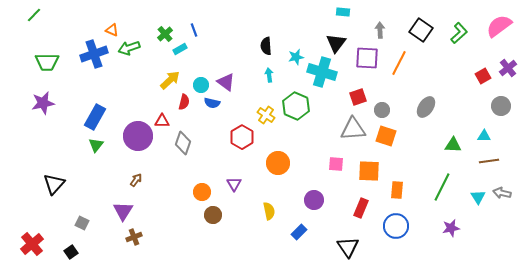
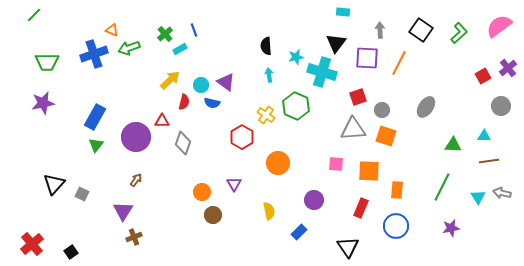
purple circle at (138, 136): moved 2 px left, 1 px down
gray square at (82, 223): moved 29 px up
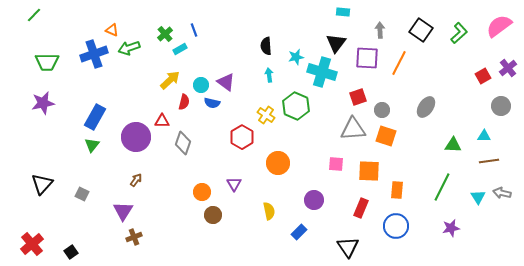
green triangle at (96, 145): moved 4 px left
black triangle at (54, 184): moved 12 px left
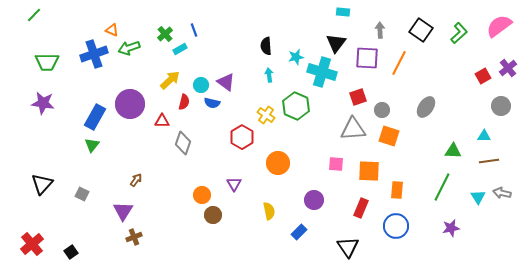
purple star at (43, 103): rotated 20 degrees clockwise
orange square at (386, 136): moved 3 px right
purple circle at (136, 137): moved 6 px left, 33 px up
green triangle at (453, 145): moved 6 px down
orange circle at (202, 192): moved 3 px down
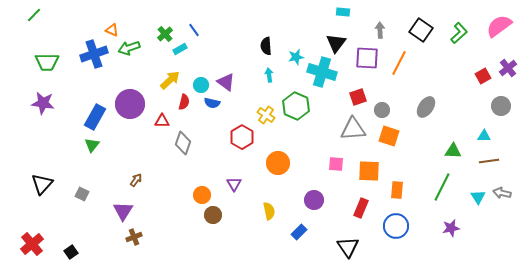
blue line at (194, 30): rotated 16 degrees counterclockwise
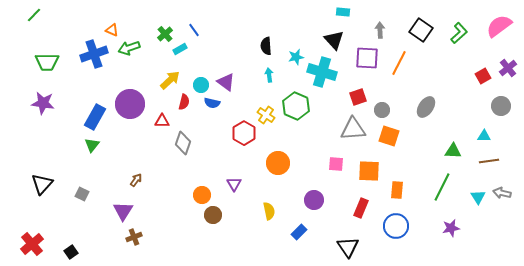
black triangle at (336, 43): moved 2 px left, 3 px up; rotated 20 degrees counterclockwise
red hexagon at (242, 137): moved 2 px right, 4 px up
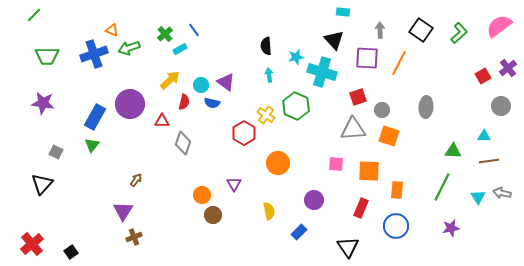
green trapezoid at (47, 62): moved 6 px up
gray ellipse at (426, 107): rotated 30 degrees counterclockwise
gray square at (82, 194): moved 26 px left, 42 px up
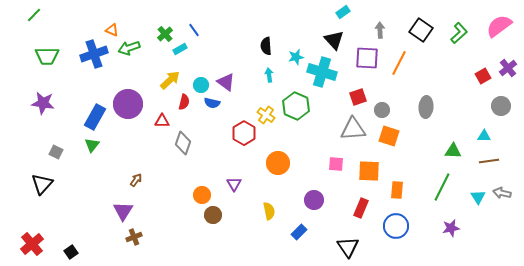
cyan rectangle at (343, 12): rotated 40 degrees counterclockwise
purple circle at (130, 104): moved 2 px left
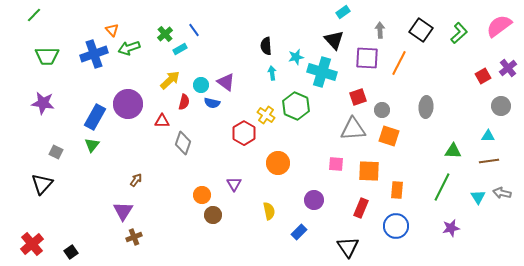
orange triangle at (112, 30): rotated 24 degrees clockwise
cyan arrow at (269, 75): moved 3 px right, 2 px up
cyan triangle at (484, 136): moved 4 px right
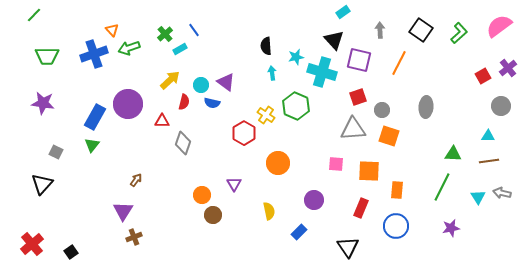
purple square at (367, 58): moved 8 px left, 2 px down; rotated 10 degrees clockwise
green triangle at (453, 151): moved 3 px down
